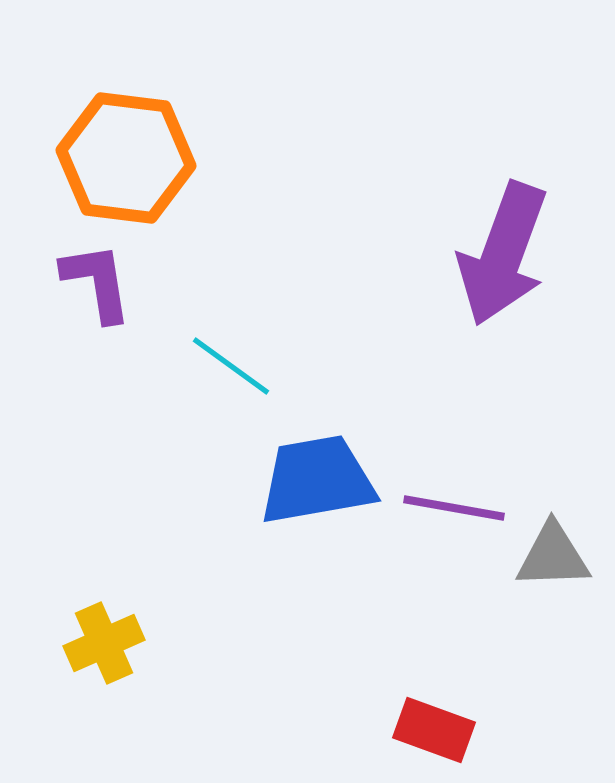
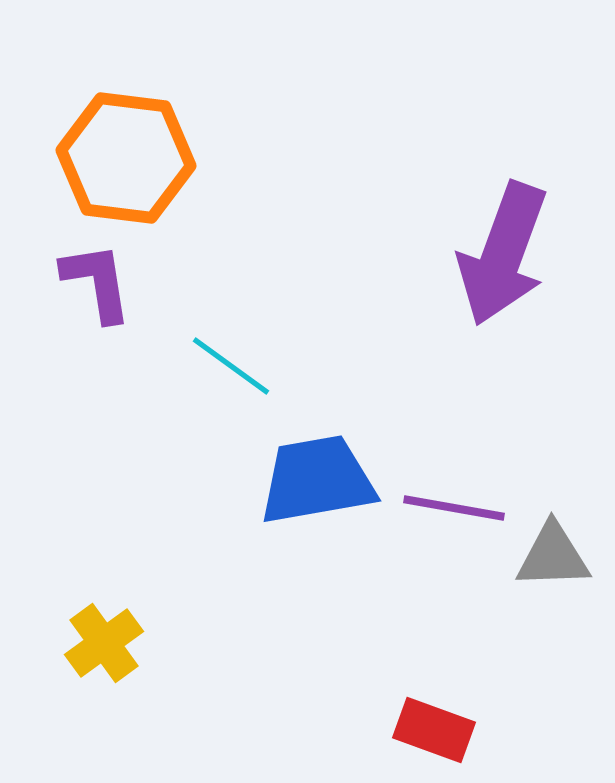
yellow cross: rotated 12 degrees counterclockwise
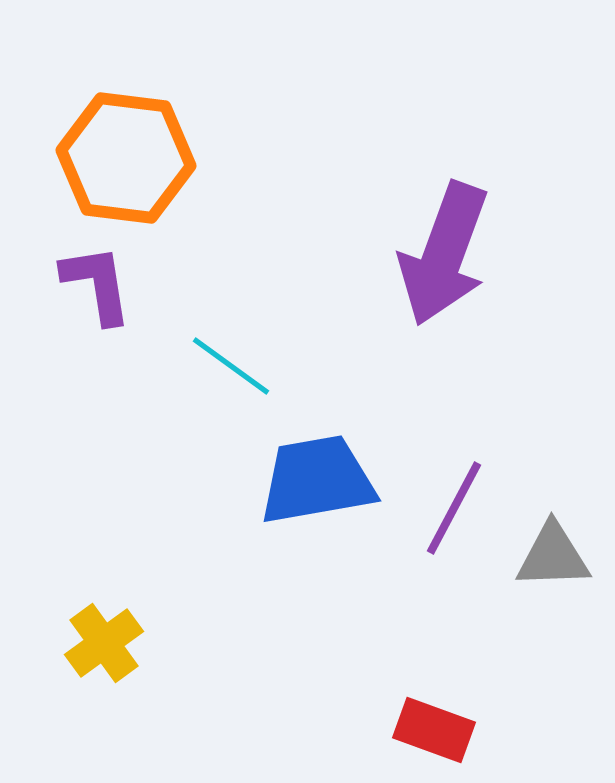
purple arrow: moved 59 px left
purple L-shape: moved 2 px down
purple line: rotated 72 degrees counterclockwise
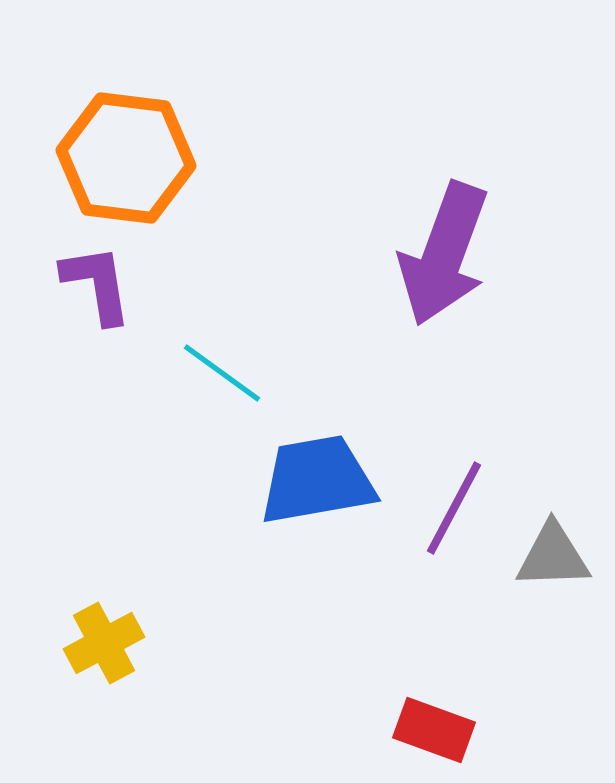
cyan line: moved 9 px left, 7 px down
yellow cross: rotated 8 degrees clockwise
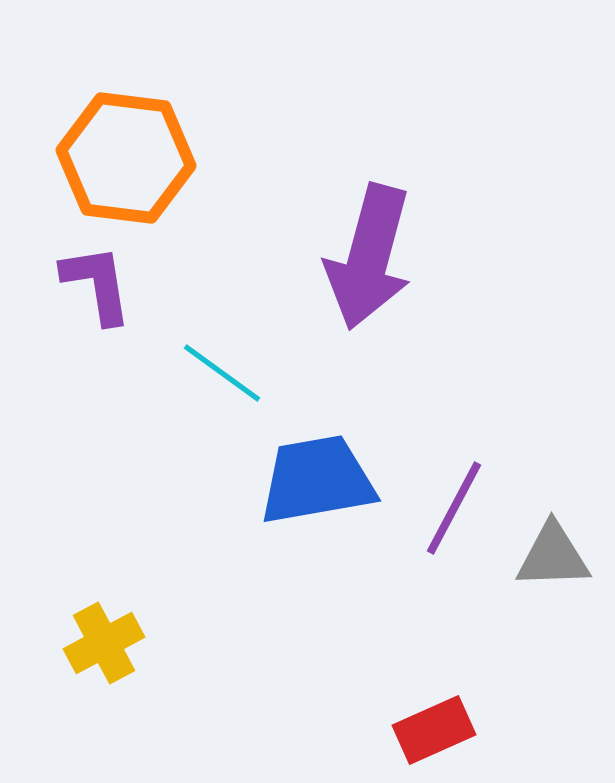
purple arrow: moved 75 px left, 3 px down; rotated 5 degrees counterclockwise
red rectangle: rotated 44 degrees counterclockwise
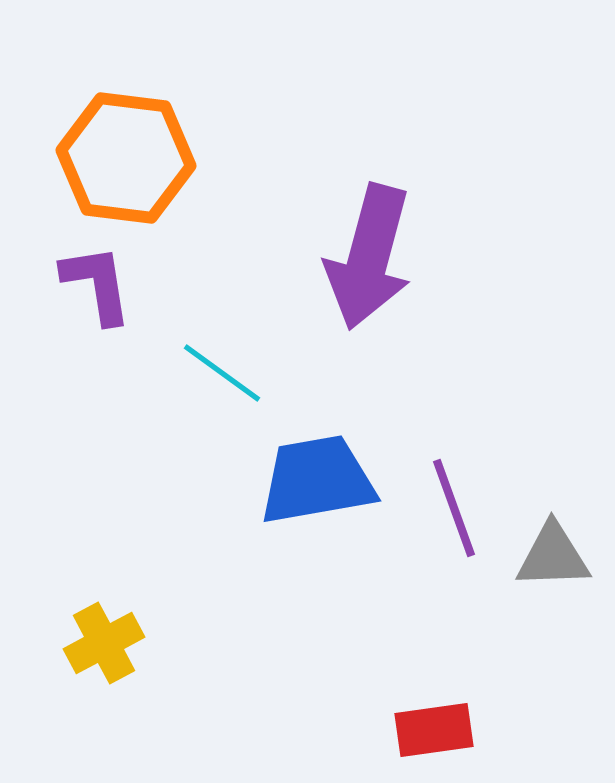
purple line: rotated 48 degrees counterclockwise
red rectangle: rotated 16 degrees clockwise
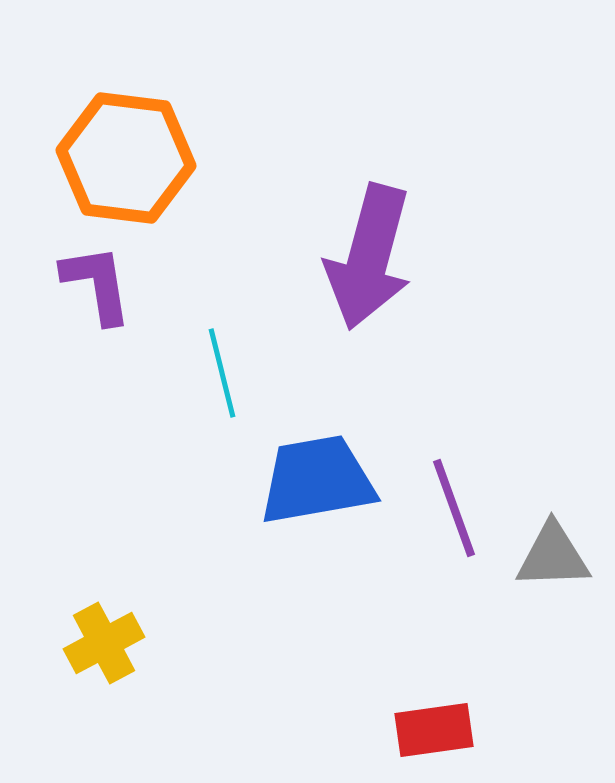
cyan line: rotated 40 degrees clockwise
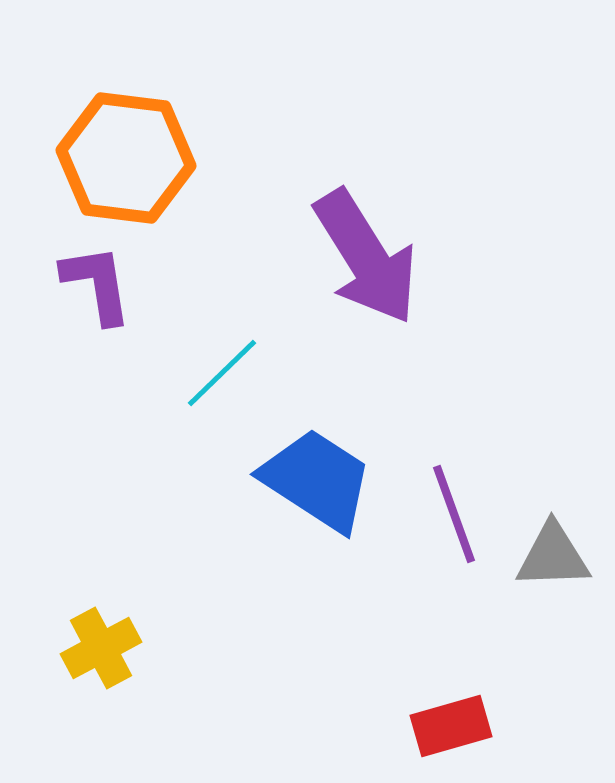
purple arrow: moved 3 px left; rotated 47 degrees counterclockwise
cyan line: rotated 60 degrees clockwise
blue trapezoid: rotated 43 degrees clockwise
purple line: moved 6 px down
yellow cross: moved 3 px left, 5 px down
red rectangle: moved 17 px right, 4 px up; rotated 8 degrees counterclockwise
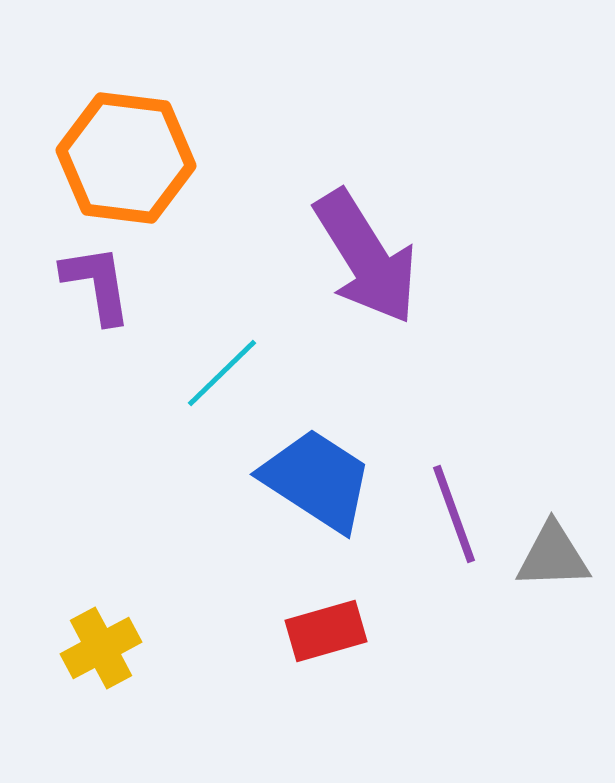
red rectangle: moved 125 px left, 95 px up
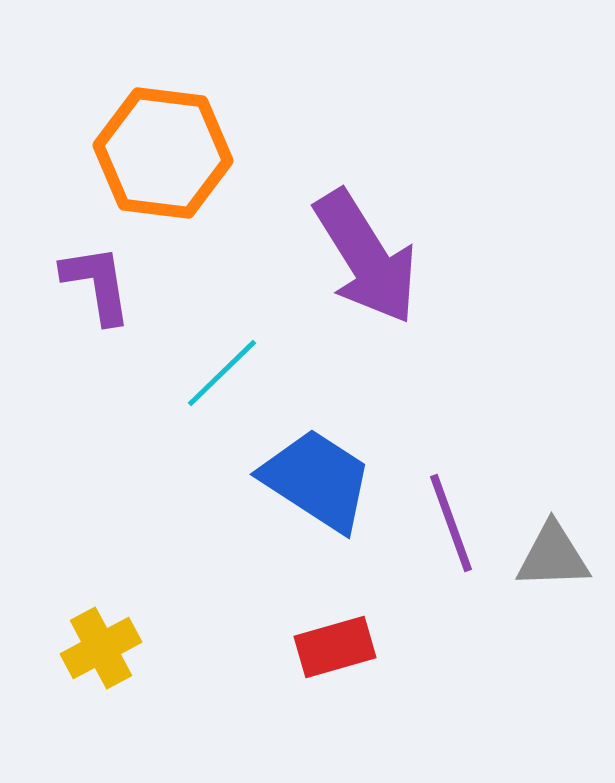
orange hexagon: moved 37 px right, 5 px up
purple line: moved 3 px left, 9 px down
red rectangle: moved 9 px right, 16 px down
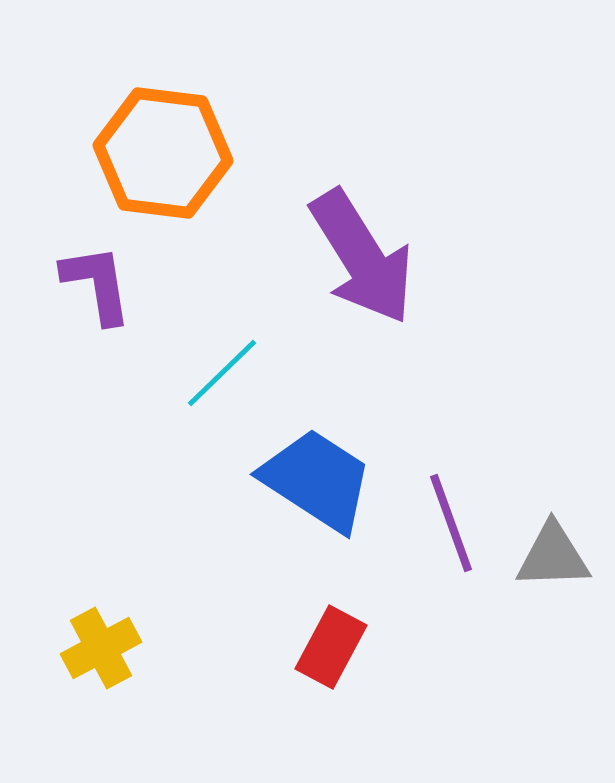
purple arrow: moved 4 px left
red rectangle: moved 4 px left; rotated 46 degrees counterclockwise
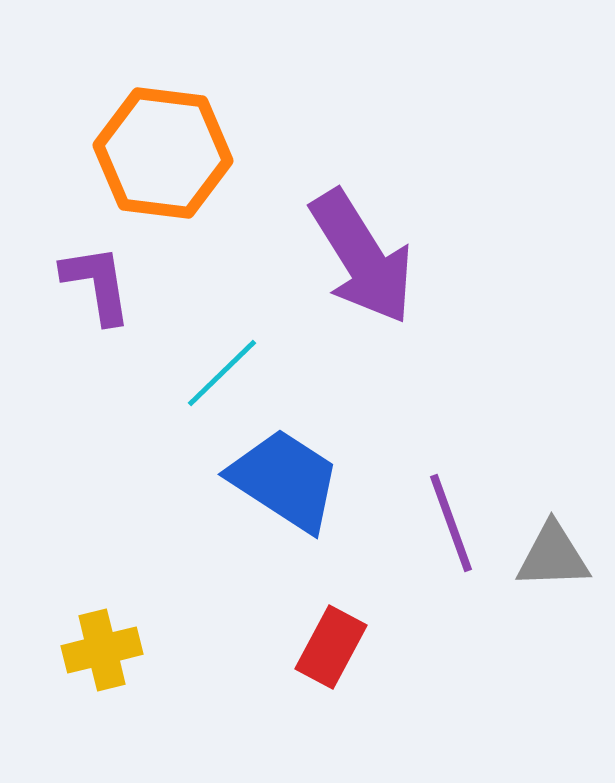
blue trapezoid: moved 32 px left
yellow cross: moved 1 px right, 2 px down; rotated 14 degrees clockwise
